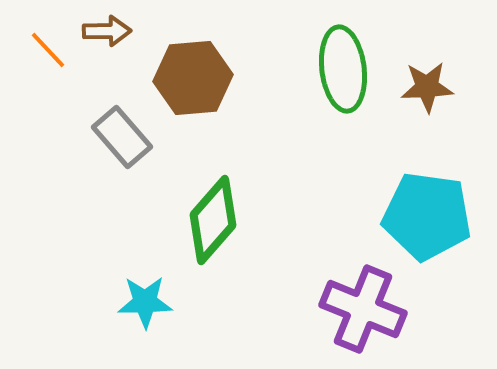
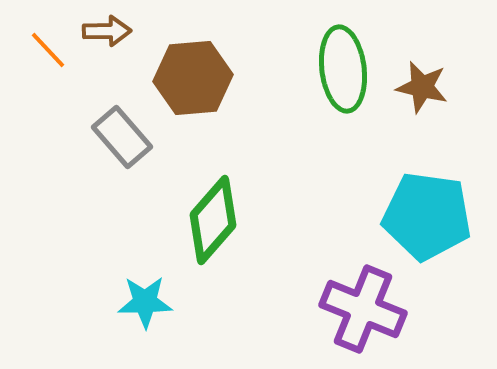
brown star: moved 5 px left; rotated 16 degrees clockwise
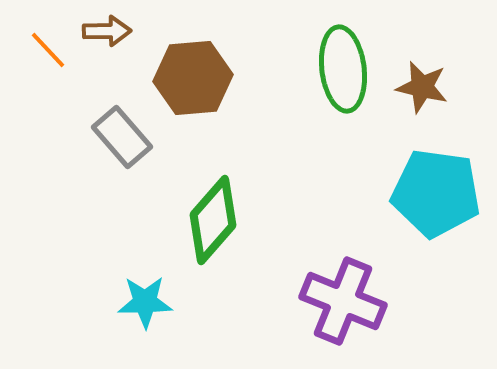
cyan pentagon: moved 9 px right, 23 px up
purple cross: moved 20 px left, 8 px up
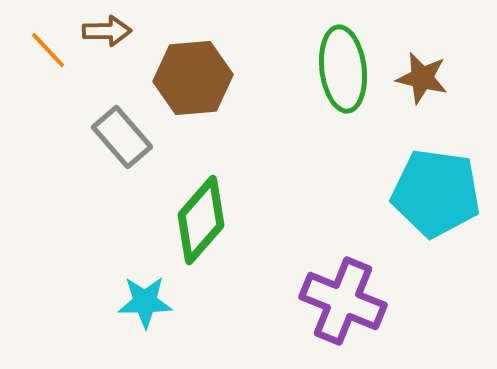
brown star: moved 9 px up
green diamond: moved 12 px left
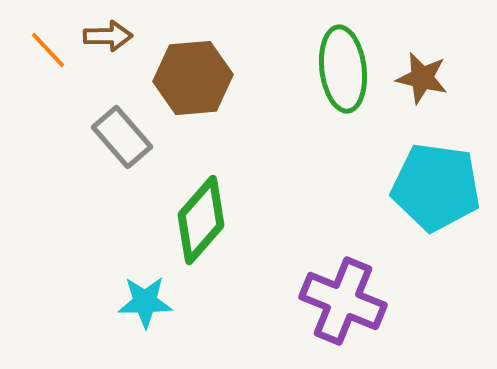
brown arrow: moved 1 px right, 5 px down
cyan pentagon: moved 6 px up
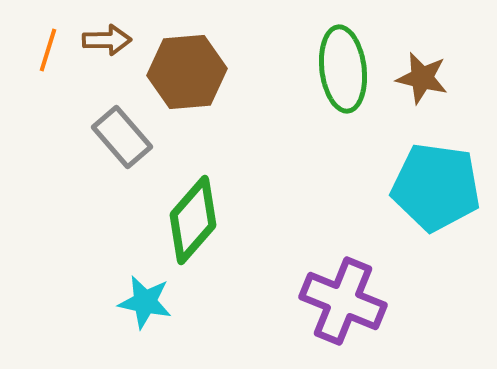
brown arrow: moved 1 px left, 4 px down
orange line: rotated 60 degrees clockwise
brown hexagon: moved 6 px left, 6 px up
green diamond: moved 8 px left
cyan star: rotated 12 degrees clockwise
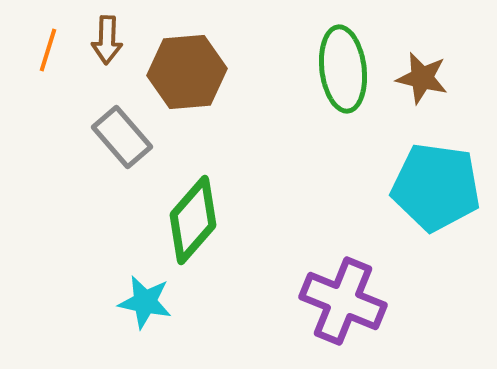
brown arrow: rotated 93 degrees clockwise
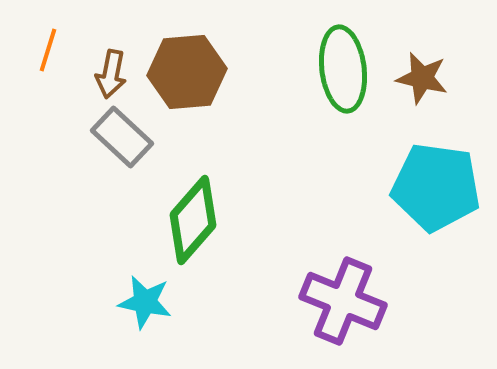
brown arrow: moved 4 px right, 34 px down; rotated 9 degrees clockwise
gray rectangle: rotated 6 degrees counterclockwise
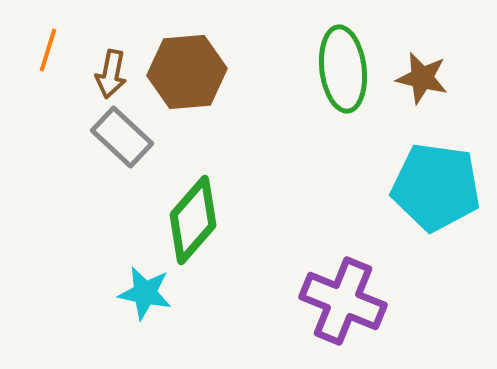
cyan star: moved 9 px up
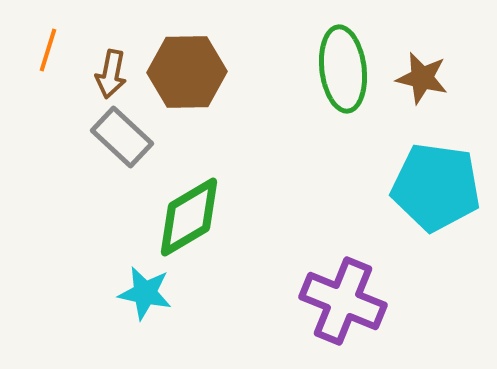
brown hexagon: rotated 4 degrees clockwise
green diamond: moved 4 px left, 3 px up; rotated 18 degrees clockwise
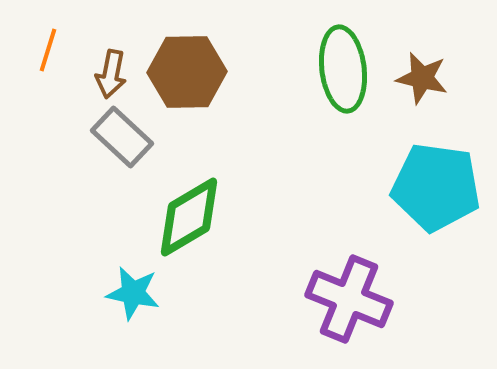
cyan star: moved 12 px left
purple cross: moved 6 px right, 2 px up
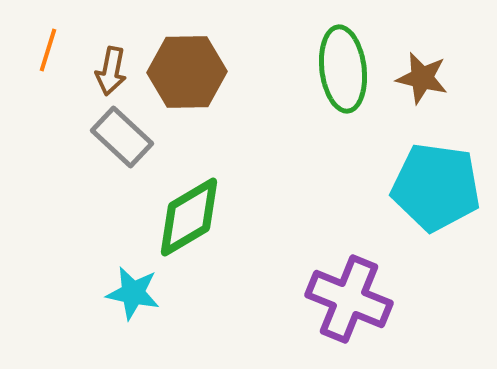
brown arrow: moved 3 px up
